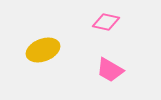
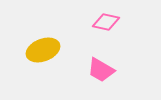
pink trapezoid: moved 9 px left
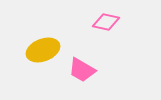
pink trapezoid: moved 19 px left
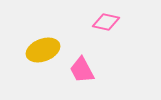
pink trapezoid: rotated 32 degrees clockwise
